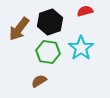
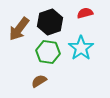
red semicircle: moved 2 px down
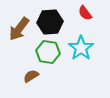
red semicircle: rotated 112 degrees counterclockwise
black hexagon: rotated 15 degrees clockwise
brown semicircle: moved 8 px left, 5 px up
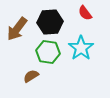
brown arrow: moved 2 px left
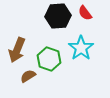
black hexagon: moved 8 px right, 6 px up
brown arrow: moved 21 px down; rotated 15 degrees counterclockwise
green hexagon: moved 1 px right, 7 px down; rotated 10 degrees clockwise
brown semicircle: moved 3 px left
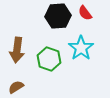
brown arrow: rotated 15 degrees counterclockwise
brown semicircle: moved 12 px left, 11 px down
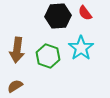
green hexagon: moved 1 px left, 3 px up
brown semicircle: moved 1 px left, 1 px up
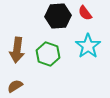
cyan star: moved 7 px right, 2 px up
green hexagon: moved 2 px up
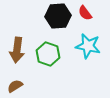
cyan star: rotated 25 degrees counterclockwise
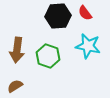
green hexagon: moved 2 px down
